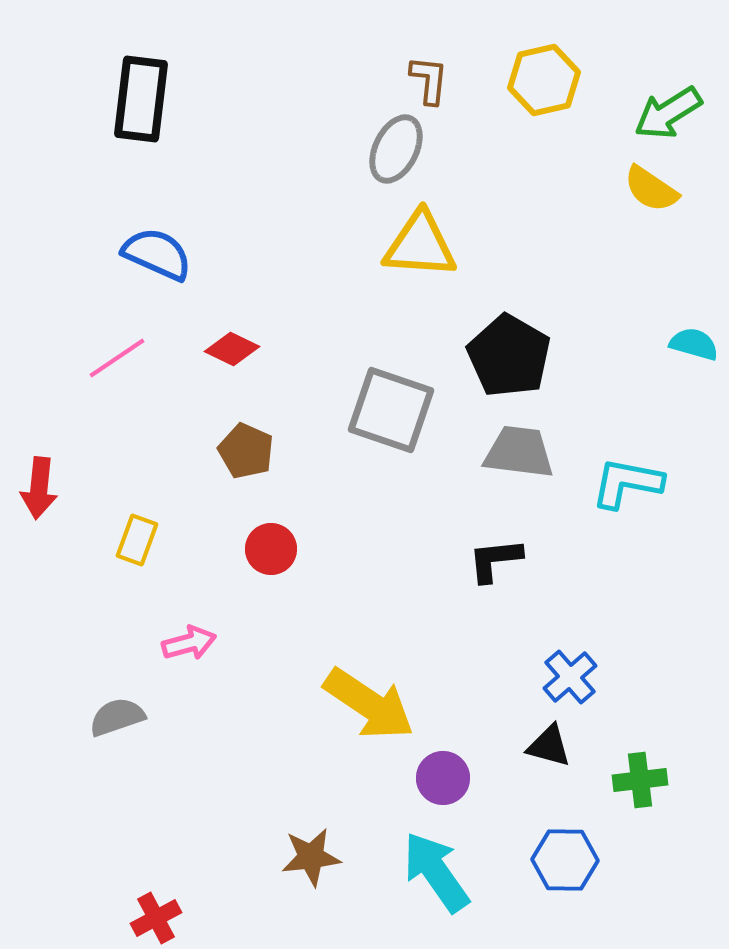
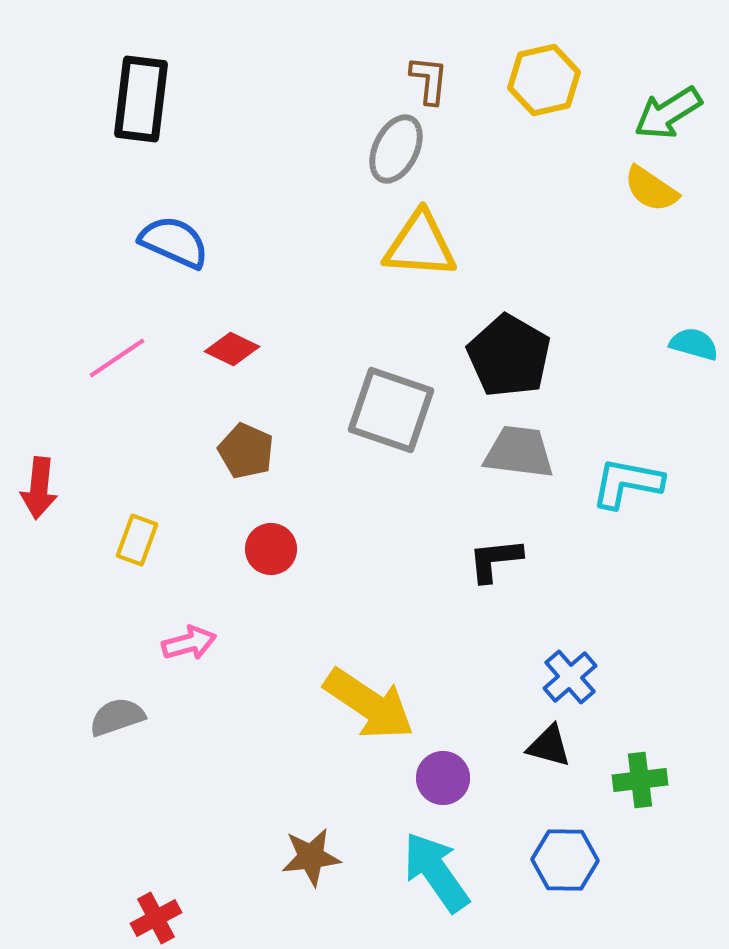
blue semicircle: moved 17 px right, 12 px up
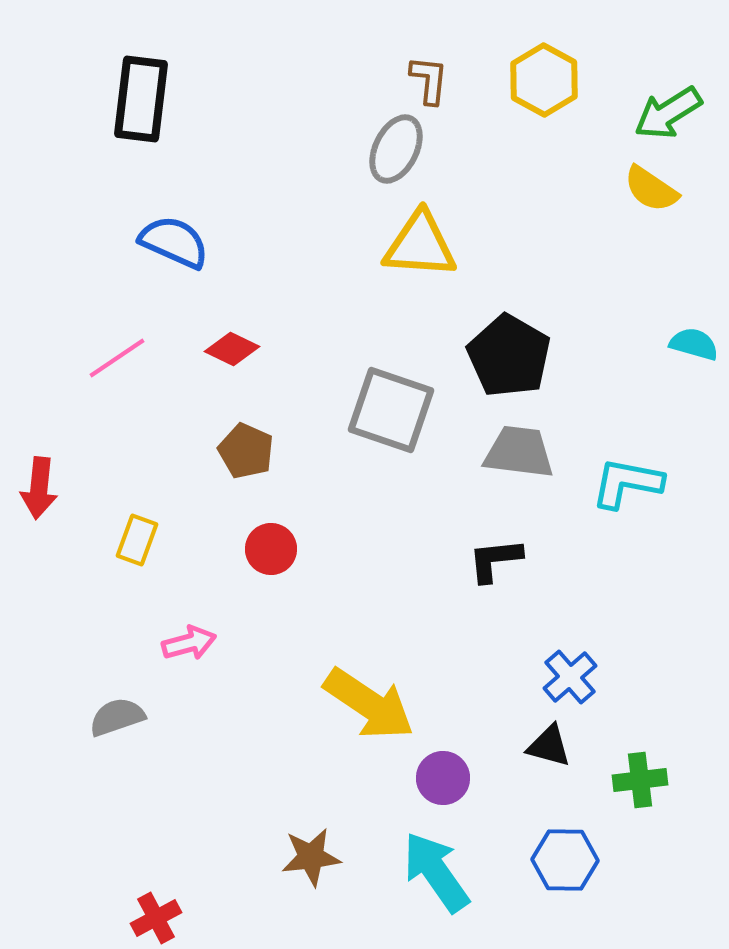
yellow hexagon: rotated 18 degrees counterclockwise
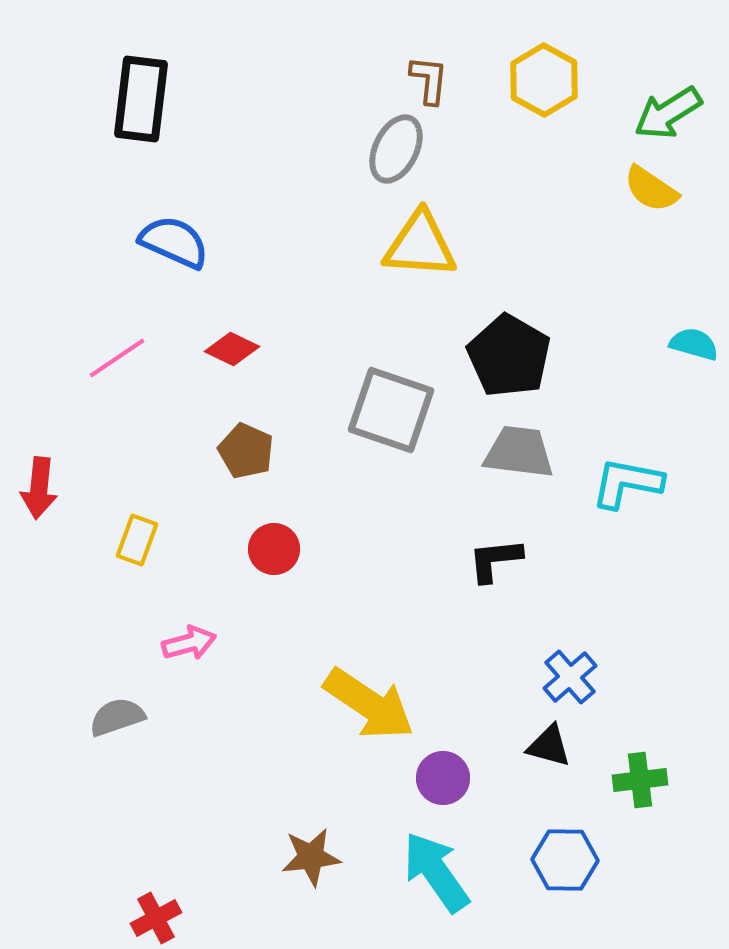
red circle: moved 3 px right
